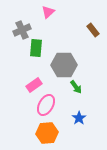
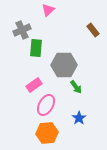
pink triangle: moved 2 px up
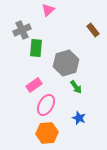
gray hexagon: moved 2 px right, 2 px up; rotated 15 degrees counterclockwise
blue star: rotated 16 degrees counterclockwise
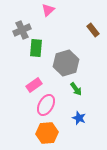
green arrow: moved 2 px down
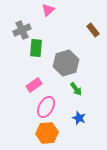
pink ellipse: moved 2 px down
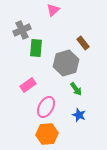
pink triangle: moved 5 px right
brown rectangle: moved 10 px left, 13 px down
pink rectangle: moved 6 px left
blue star: moved 3 px up
orange hexagon: moved 1 px down
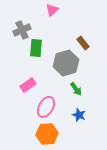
pink triangle: moved 1 px left
